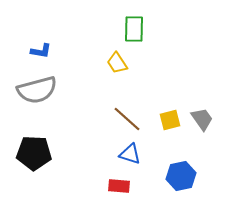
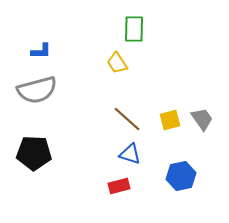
blue L-shape: rotated 10 degrees counterclockwise
red rectangle: rotated 20 degrees counterclockwise
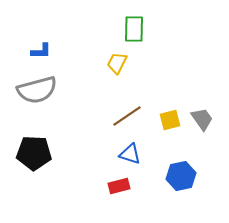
yellow trapezoid: rotated 60 degrees clockwise
brown line: moved 3 px up; rotated 76 degrees counterclockwise
